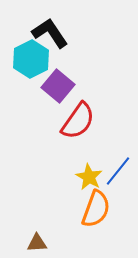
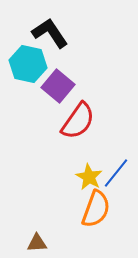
cyan hexagon: moved 3 px left, 5 px down; rotated 21 degrees counterclockwise
blue line: moved 2 px left, 2 px down
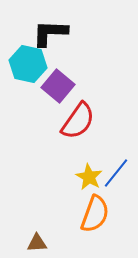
black L-shape: rotated 54 degrees counterclockwise
orange semicircle: moved 1 px left, 5 px down
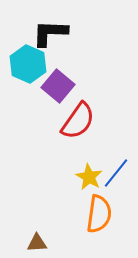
cyan hexagon: rotated 12 degrees clockwise
orange semicircle: moved 4 px right; rotated 12 degrees counterclockwise
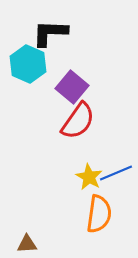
purple square: moved 14 px right, 1 px down
blue line: rotated 28 degrees clockwise
brown triangle: moved 10 px left, 1 px down
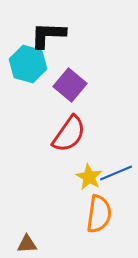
black L-shape: moved 2 px left, 2 px down
cyan hexagon: rotated 9 degrees counterclockwise
purple square: moved 2 px left, 2 px up
red semicircle: moved 9 px left, 13 px down
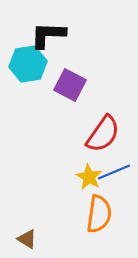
cyan hexagon: rotated 24 degrees counterclockwise
purple square: rotated 12 degrees counterclockwise
red semicircle: moved 34 px right
blue line: moved 2 px left, 1 px up
brown triangle: moved 5 px up; rotated 35 degrees clockwise
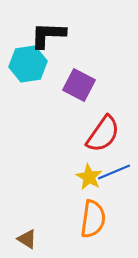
purple square: moved 9 px right
orange semicircle: moved 6 px left, 5 px down
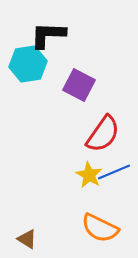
yellow star: moved 2 px up
orange semicircle: moved 7 px right, 9 px down; rotated 108 degrees clockwise
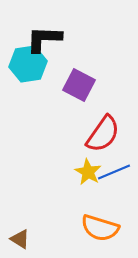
black L-shape: moved 4 px left, 4 px down
yellow star: moved 1 px left, 3 px up
orange semicircle: rotated 9 degrees counterclockwise
brown triangle: moved 7 px left
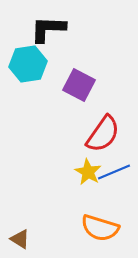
black L-shape: moved 4 px right, 10 px up
